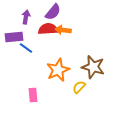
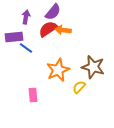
red semicircle: rotated 30 degrees counterclockwise
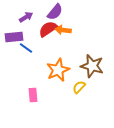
purple semicircle: moved 2 px right
purple arrow: rotated 48 degrees clockwise
brown star: moved 1 px left, 1 px up
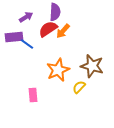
purple semicircle: rotated 36 degrees counterclockwise
orange arrow: moved 1 px down; rotated 56 degrees counterclockwise
blue line: moved 1 px right, 4 px up
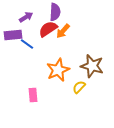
purple rectangle: moved 1 px left, 2 px up
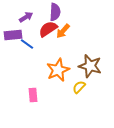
brown star: moved 2 px left
